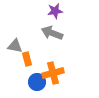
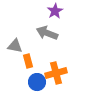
purple star: rotated 21 degrees counterclockwise
gray arrow: moved 5 px left
orange rectangle: moved 1 px right, 2 px down
orange cross: moved 3 px right
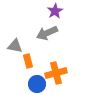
gray arrow: rotated 45 degrees counterclockwise
blue circle: moved 2 px down
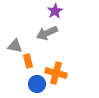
orange cross: rotated 30 degrees clockwise
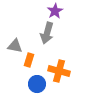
gray arrow: rotated 50 degrees counterclockwise
orange rectangle: moved 1 px right, 1 px up; rotated 32 degrees clockwise
orange cross: moved 3 px right, 2 px up
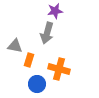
purple star: rotated 21 degrees clockwise
orange cross: moved 2 px up
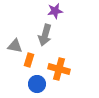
gray arrow: moved 2 px left, 2 px down
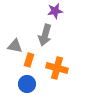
orange cross: moved 2 px left, 1 px up
blue circle: moved 10 px left
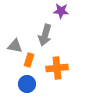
purple star: moved 6 px right; rotated 14 degrees clockwise
orange cross: rotated 20 degrees counterclockwise
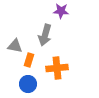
blue circle: moved 1 px right
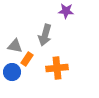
purple star: moved 5 px right
orange rectangle: moved 2 px left, 1 px up; rotated 16 degrees clockwise
blue circle: moved 16 px left, 12 px up
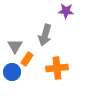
gray triangle: rotated 49 degrees clockwise
